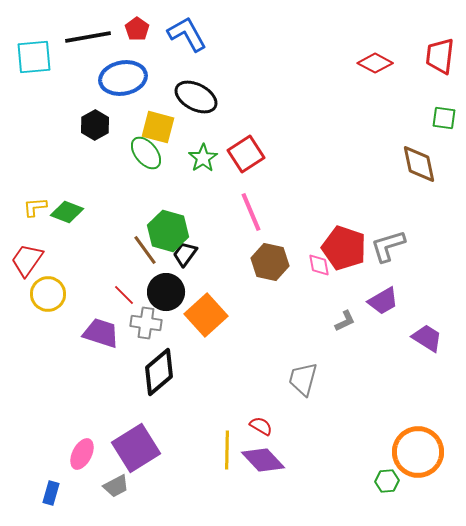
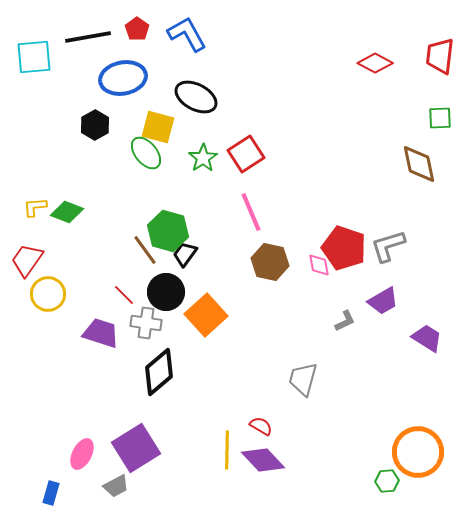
green square at (444, 118): moved 4 px left; rotated 10 degrees counterclockwise
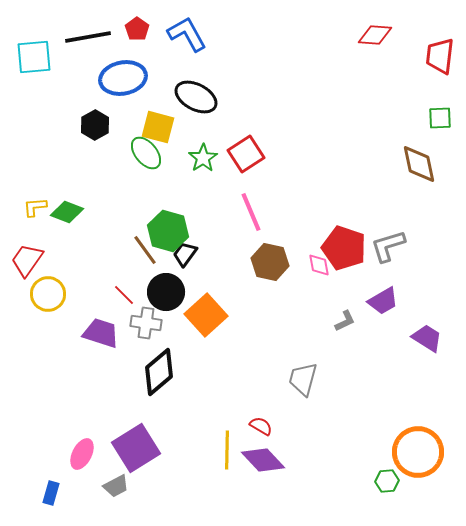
red diamond at (375, 63): moved 28 px up; rotated 24 degrees counterclockwise
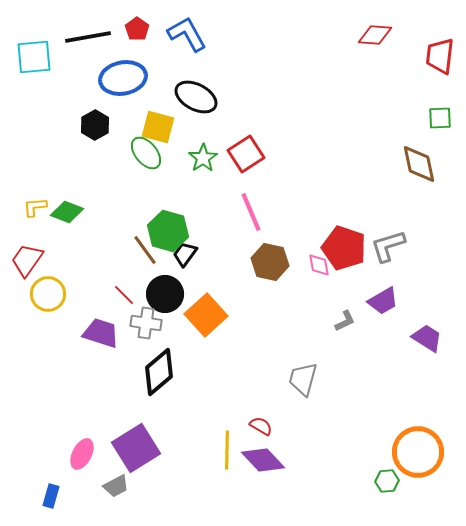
black circle at (166, 292): moved 1 px left, 2 px down
blue rectangle at (51, 493): moved 3 px down
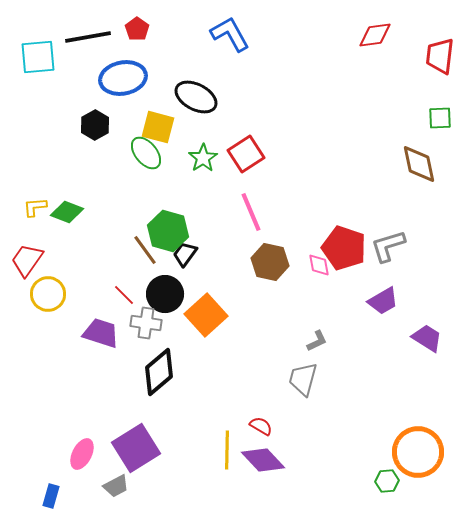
blue L-shape at (187, 34): moved 43 px right
red diamond at (375, 35): rotated 12 degrees counterclockwise
cyan square at (34, 57): moved 4 px right
gray L-shape at (345, 321): moved 28 px left, 20 px down
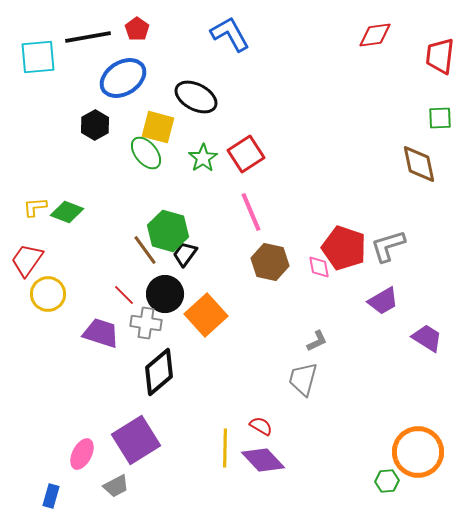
blue ellipse at (123, 78): rotated 21 degrees counterclockwise
pink diamond at (319, 265): moved 2 px down
purple square at (136, 448): moved 8 px up
yellow line at (227, 450): moved 2 px left, 2 px up
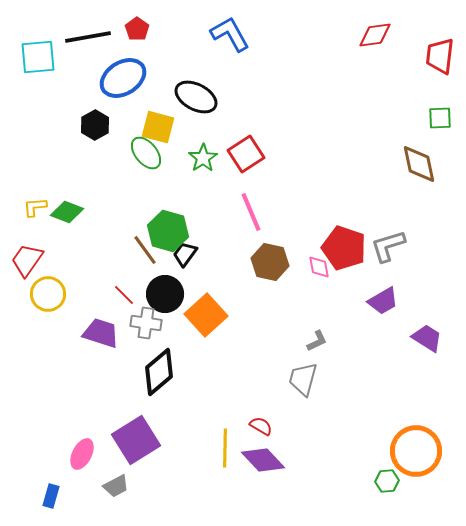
orange circle at (418, 452): moved 2 px left, 1 px up
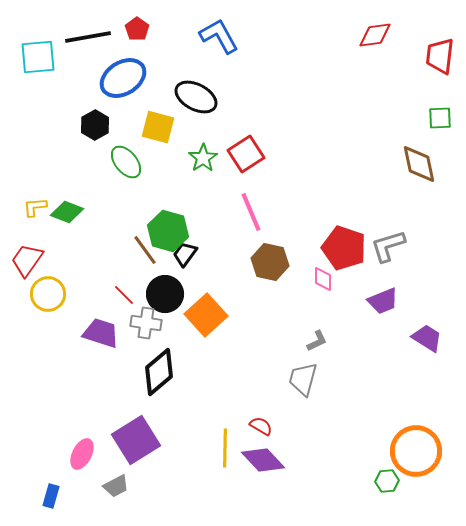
blue L-shape at (230, 34): moved 11 px left, 2 px down
green ellipse at (146, 153): moved 20 px left, 9 px down
pink diamond at (319, 267): moved 4 px right, 12 px down; rotated 10 degrees clockwise
purple trapezoid at (383, 301): rotated 8 degrees clockwise
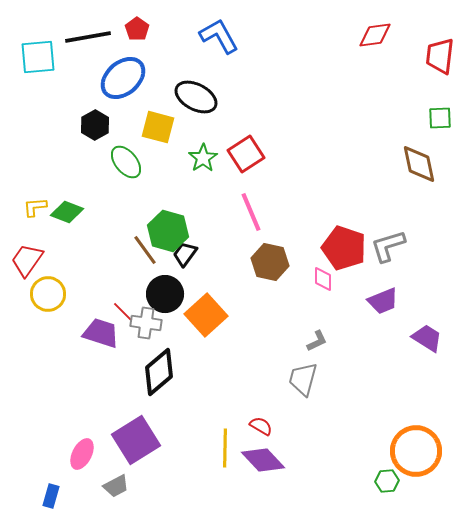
blue ellipse at (123, 78): rotated 9 degrees counterclockwise
red line at (124, 295): moved 1 px left, 17 px down
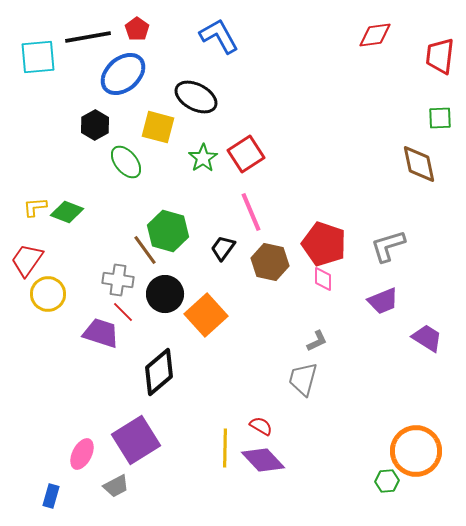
blue ellipse at (123, 78): moved 4 px up
red pentagon at (344, 248): moved 20 px left, 4 px up
black trapezoid at (185, 254): moved 38 px right, 6 px up
gray cross at (146, 323): moved 28 px left, 43 px up
